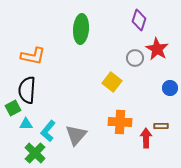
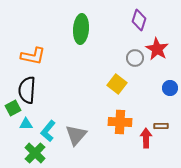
yellow square: moved 5 px right, 2 px down
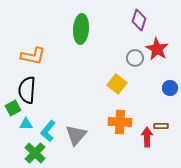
red arrow: moved 1 px right, 1 px up
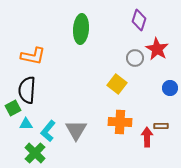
gray triangle: moved 5 px up; rotated 10 degrees counterclockwise
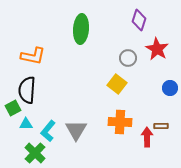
gray circle: moved 7 px left
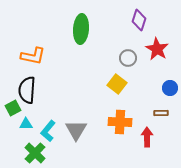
brown rectangle: moved 13 px up
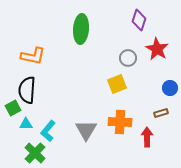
yellow square: rotated 30 degrees clockwise
brown rectangle: rotated 16 degrees counterclockwise
gray triangle: moved 10 px right
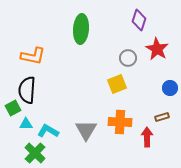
brown rectangle: moved 1 px right, 4 px down
cyan L-shape: rotated 80 degrees clockwise
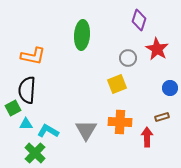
green ellipse: moved 1 px right, 6 px down
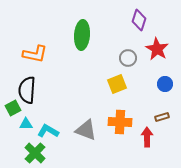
orange L-shape: moved 2 px right, 2 px up
blue circle: moved 5 px left, 4 px up
gray triangle: rotated 40 degrees counterclockwise
